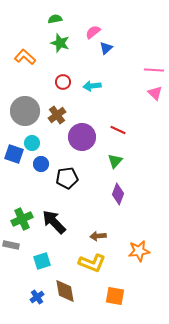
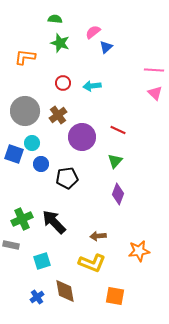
green semicircle: rotated 16 degrees clockwise
blue triangle: moved 1 px up
orange L-shape: rotated 35 degrees counterclockwise
red circle: moved 1 px down
brown cross: moved 1 px right
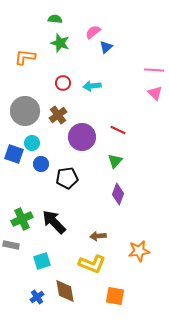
yellow L-shape: moved 1 px down
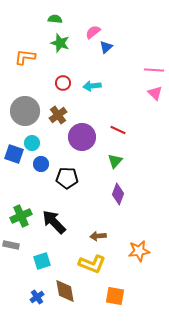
black pentagon: rotated 10 degrees clockwise
green cross: moved 1 px left, 3 px up
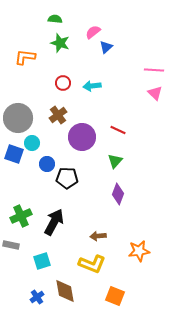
gray circle: moved 7 px left, 7 px down
blue circle: moved 6 px right
black arrow: rotated 72 degrees clockwise
orange square: rotated 12 degrees clockwise
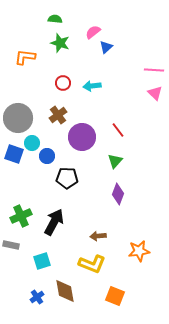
red line: rotated 28 degrees clockwise
blue circle: moved 8 px up
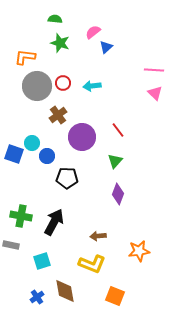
gray circle: moved 19 px right, 32 px up
green cross: rotated 35 degrees clockwise
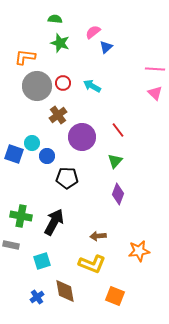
pink line: moved 1 px right, 1 px up
cyan arrow: rotated 36 degrees clockwise
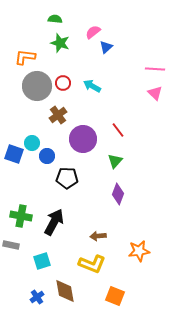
purple circle: moved 1 px right, 2 px down
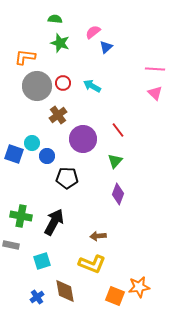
orange star: moved 36 px down
